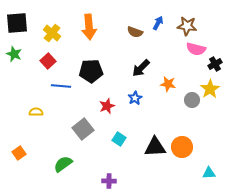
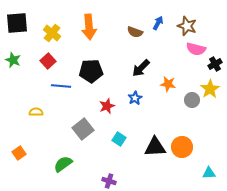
brown star: rotated 12 degrees clockwise
green star: moved 1 px left, 6 px down
purple cross: rotated 16 degrees clockwise
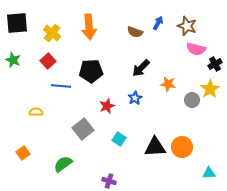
orange square: moved 4 px right
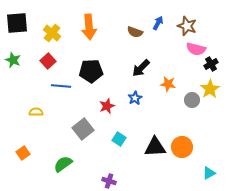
black cross: moved 4 px left
cyan triangle: rotated 24 degrees counterclockwise
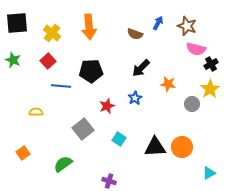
brown semicircle: moved 2 px down
gray circle: moved 4 px down
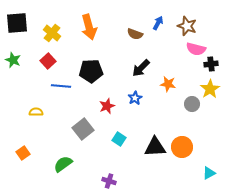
orange arrow: rotated 10 degrees counterclockwise
black cross: rotated 24 degrees clockwise
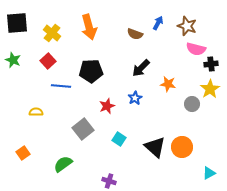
black triangle: rotated 45 degrees clockwise
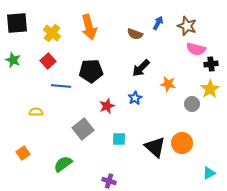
cyan square: rotated 32 degrees counterclockwise
orange circle: moved 4 px up
